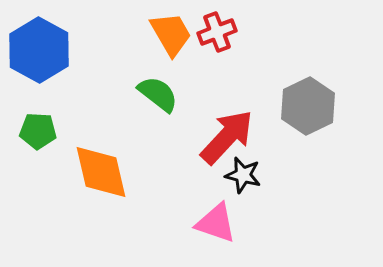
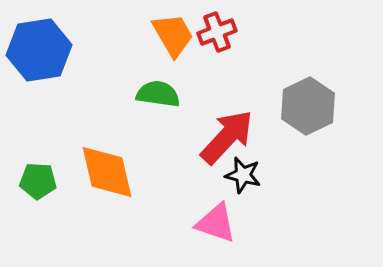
orange trapezoid: moved 2 px right, 1 px down
blue hexagon: rotated 22 degrees clockwise
green semicircle: rotated 30 degrees counterclockwise
green pentagon: moved 50 px down
orange diamond: moved 6 px right
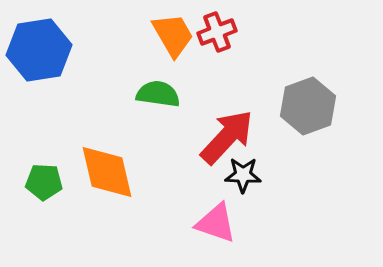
gray hexagon: rotated 6 degrees clockwise
black star: rotated 12 degrees counterclockwise
green pentagon: moved 6 px right, 1 px down
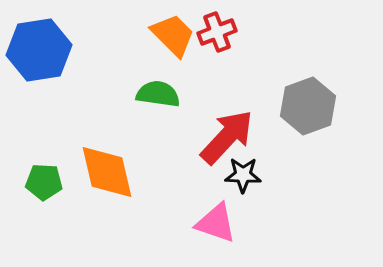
orange trapezoid: rotated 15 degrees counterclockwise
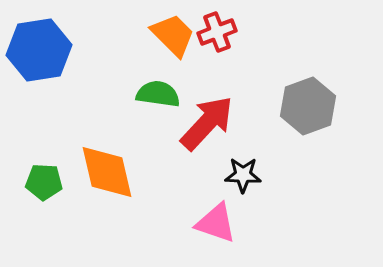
red arrow: moved 20 px left, 14 px up
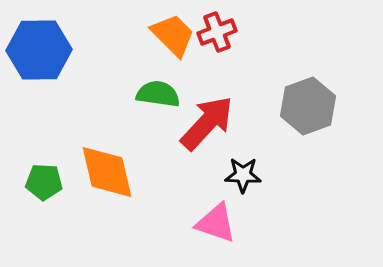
blue hexagon: rotated 8 degrees clockwise
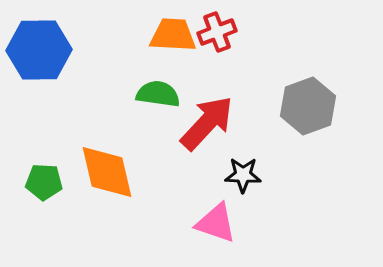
orange trapezoid: rotated 42 degrees counterclockwise
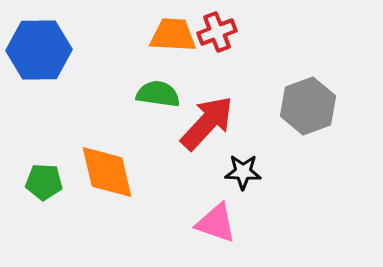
black star: moved 3 px up
